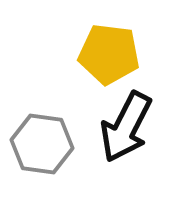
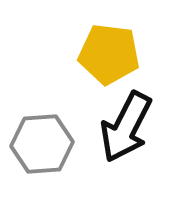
gray hexagon: rotated 12 degrees counterclockwise
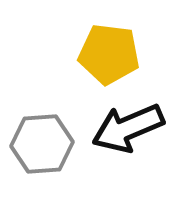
black arrow: moved 2 px right, 1 px down; rotated 40 degrees clockwise
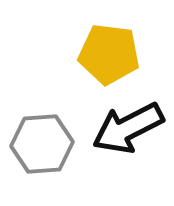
black arrow: rotated 4 degrees counterclockwise
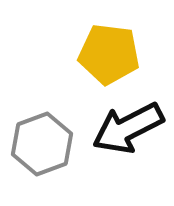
gray hexagon: rotated 16 degrees counterclockwise
